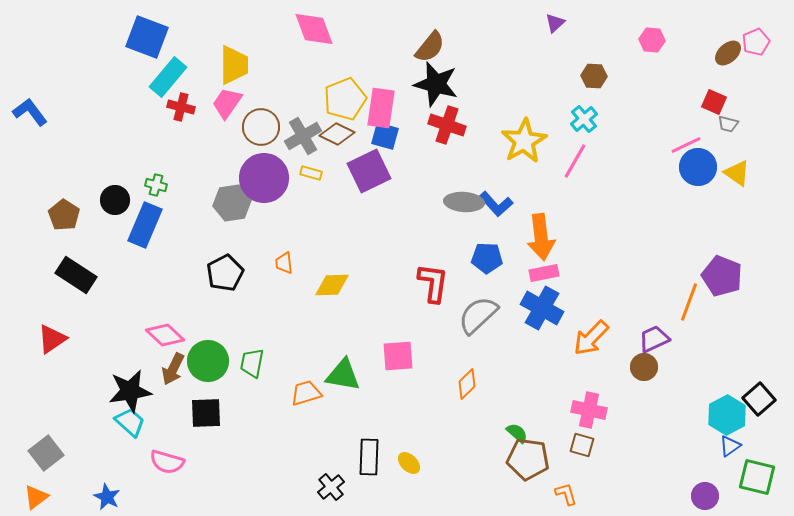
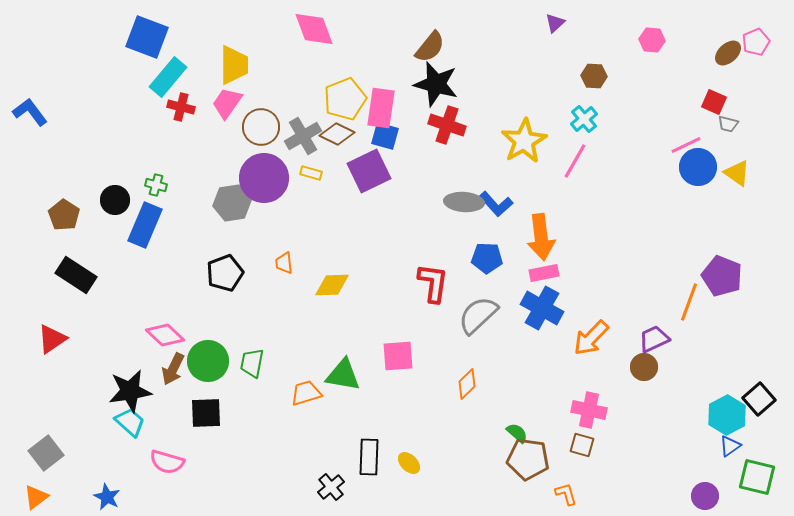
black pentagon at (225, 273): rotated 6 degrees clockwise
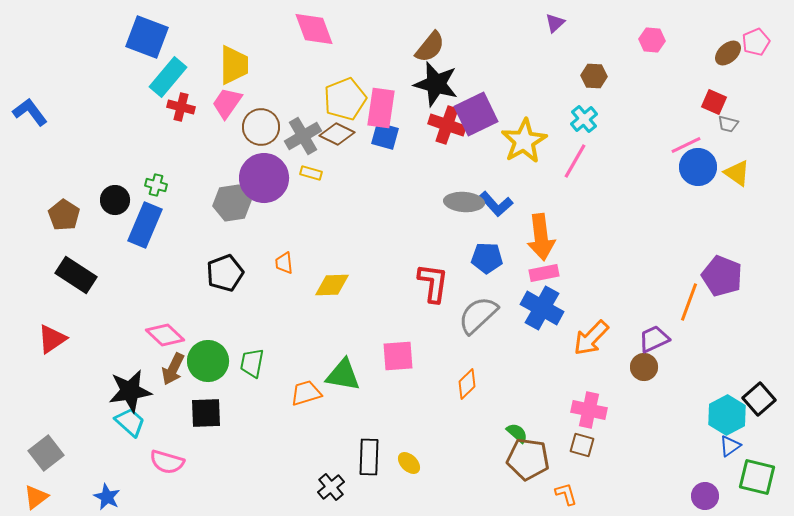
purple square at (369, 171): moved 107 px right, 57 px up
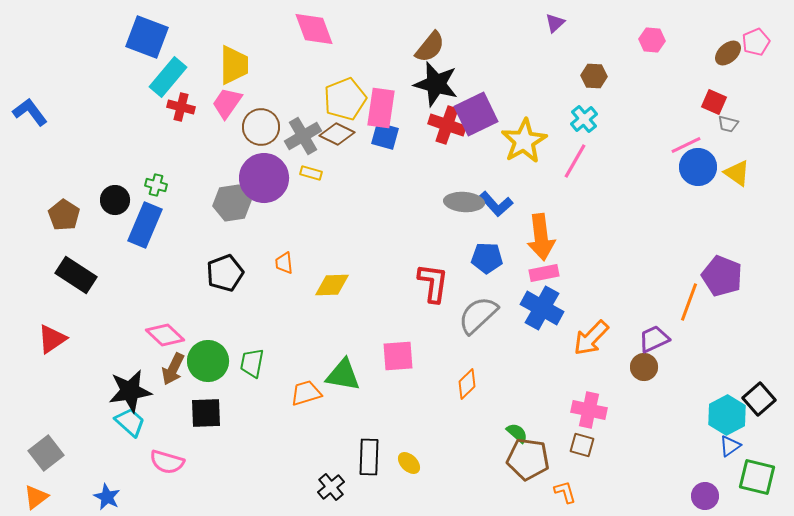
orange L-shape at (566, 494): moved 1 px left, 2 px up
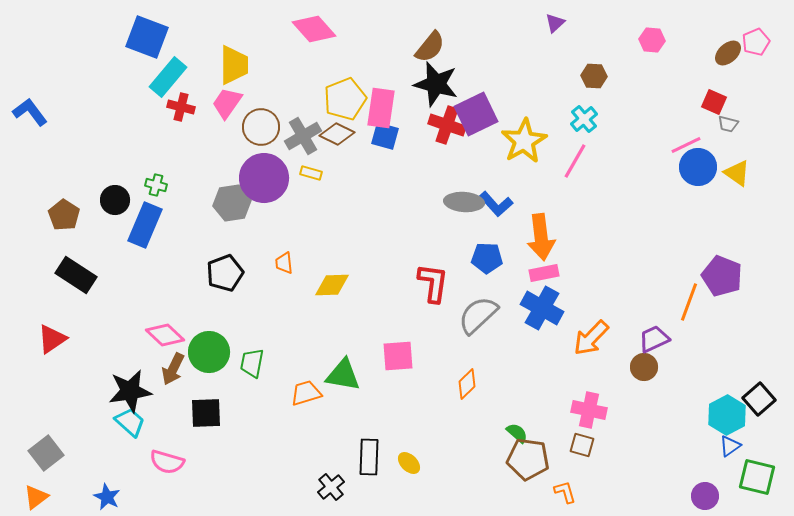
pink diamond at (314, 29): rotated 21 degrees counterclockwise
green circle at (208, 361): moved 1 px right, 9 px up
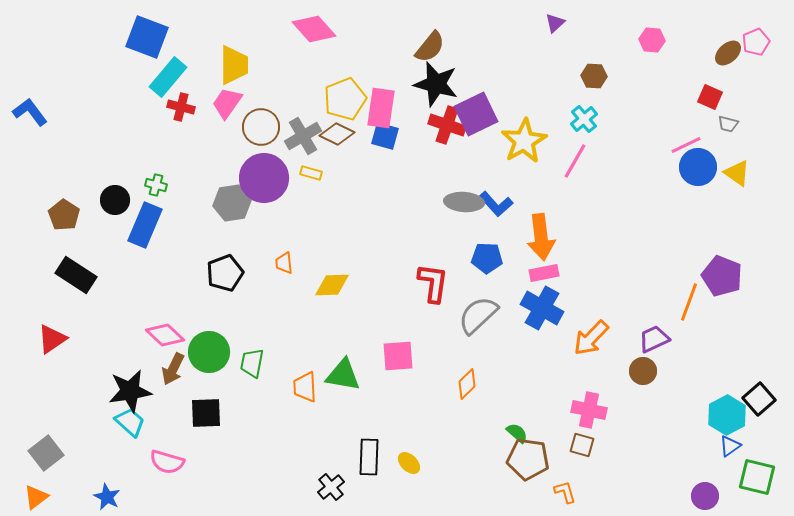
red square at (714, 102): moved 4 px left, 5 px up
brown circle at (644, 367): moved 1 px left, 4 px down
orange trapezoid at (306, 393): moved 1 px left, 6 px up; rotated 76 degrees counterclockwise
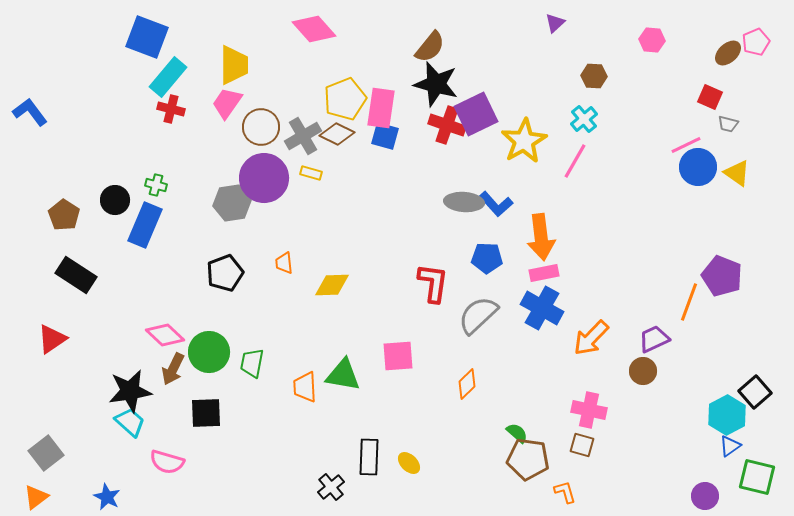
red cross at (181, 107): moved 10 px left, 2 px down
black square at (759, 399): moved 4 px left, 7 px up
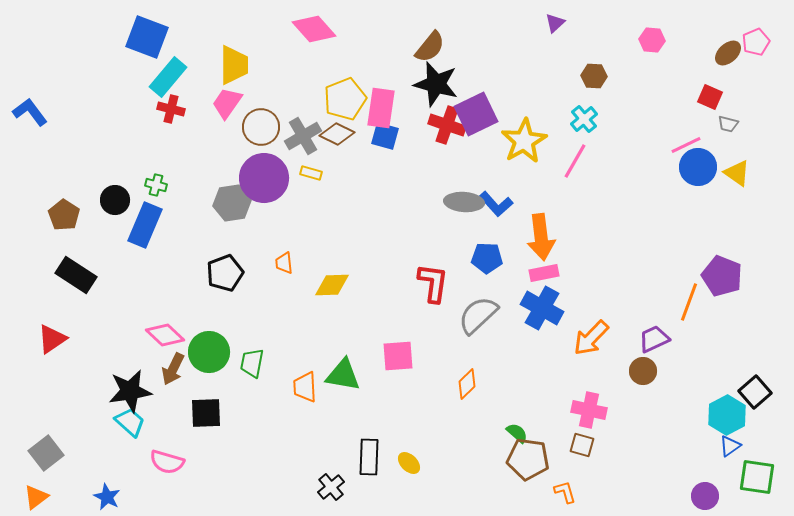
green square at (757, 477): rotated 6 degrees counterclockwise
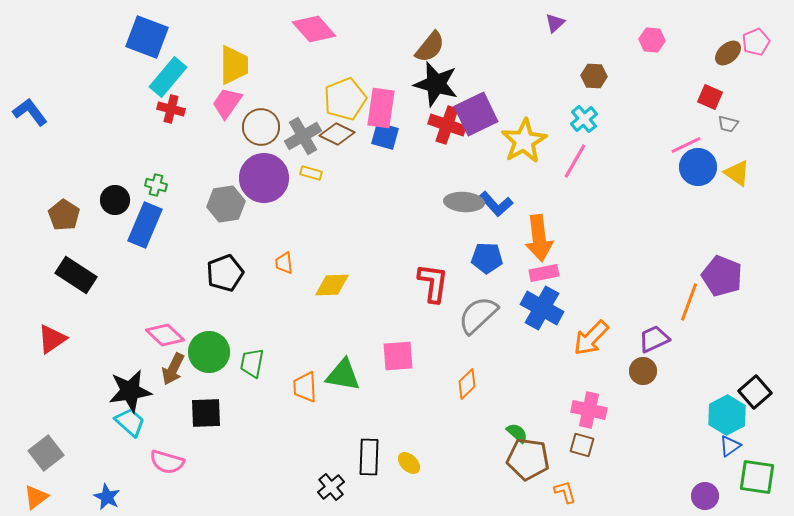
gray hexagon at (232, 203): moved 6 px left, 1 px down
orange arrow at (541, 237): moved 2 px left, 1 px down
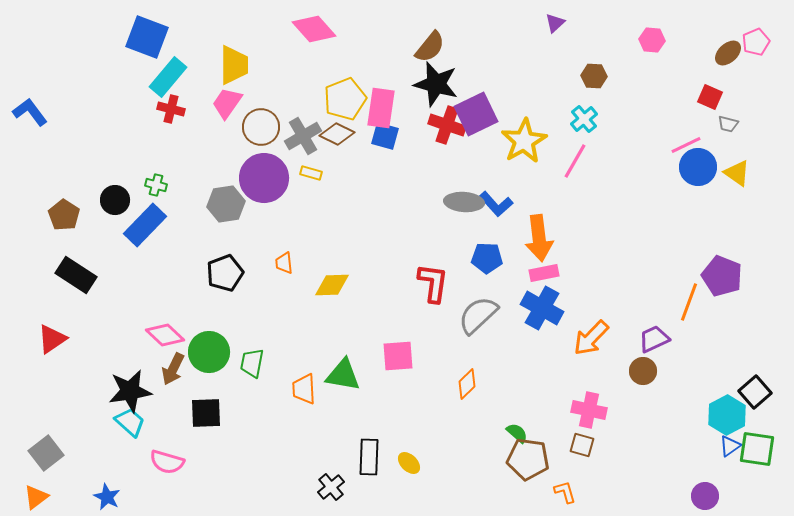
blue rectangle at (145, 225): rotated 21 degrees clockwise
orange trapezoid at (305, 387): moved 1 px left, 2 px down
green square at (757, 477): moved 28 px up
